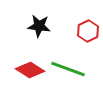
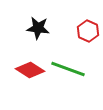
black star: moved 1 px left, 2 px down
red hexagon: rotated 10 degrees counterclockwise
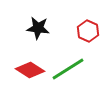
green line: rotated 52 degrees counterclockwise
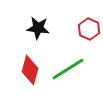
red hexagon: moved 1 px right, 2 px up
red diamond: rotated 72 degrees clockwise
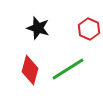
black star: rotated 10 degrees clockwise
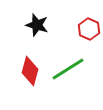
black star: moved 1 px left, 3 px up
red diamond: moved 1 px down
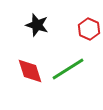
red diamond: rotated 32 degrees counterclockwise
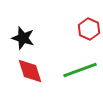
black star: moved 14 px left, 13 px down
green line: moved 12 px right, 1 px down; rotated 12 degrees clockwise
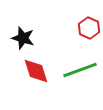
red hexagon: moved 1 px up
red diamond: moved 6 px right
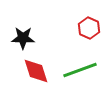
black star: rotated 15 degrees counterclockwise
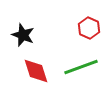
black star: moved 3 px up; rotated 20 degrees clockwise
green line: moved 1 px right, 3 px up
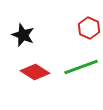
red diamond: moved 1 px left, 1 px down; rotated 40 degrees counterclockwise
